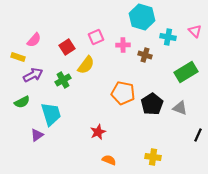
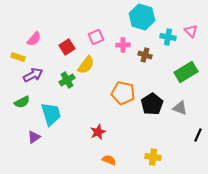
pink triangle: moved 4 px left
pink semicircle: moved 1 px up
green cross: moved 4 px right
purple triangle: moved 3 px left, 2 px down
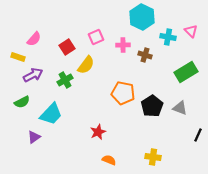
cyan hexagon: rotated 10 degrees clockwise
green cross: moved 2 px left
black pentagon: moved 2 px down
cyan trapezoid: rotated 60 degrees clockwise
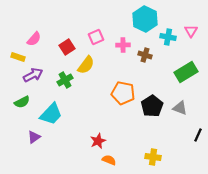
cyan hexagon: moved 3 px right, 2 px down
pink triangle: rotated 16 degrees clockwise
red star: moved 9 px down
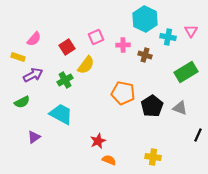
cyan trapezoid: moved 10 px right; rotated 105 degrees counterclockwise
